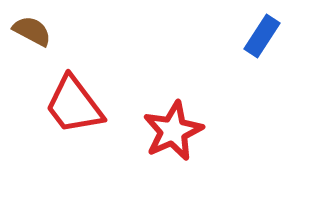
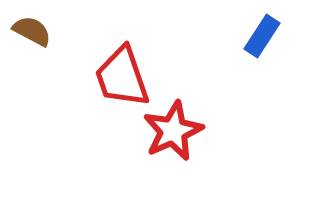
red trapezoid: moved 48 px right, 28 px up; rotated 18 degrees clockwise
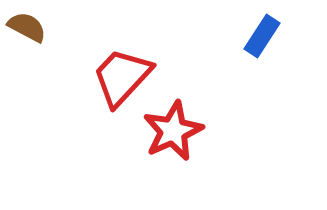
brown semicircle: moved 5 px left, 4 px up
red trapezoid: rotated 62 degrees clockwise
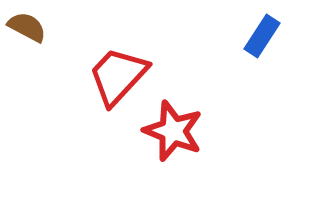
red trapezoid: moved 4 px left, 1 px up
red star: rotated 26 degrees counterclockwise
